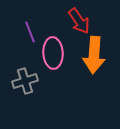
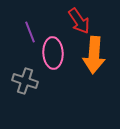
gray cross: rotated 35 degrees clockwise
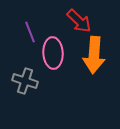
red arrow: rotated 12 degrees counterclockwise
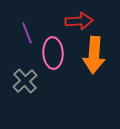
red arrow: rotated 48 degrees counterclockwise
purple line: moved 3 px left, 1 px down
gray cross: rotated 30 degrees clockwise
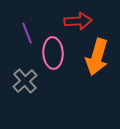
red arrow: moved 1 px left
orange arrow: moved 3 px right, 2 px down; rotated 12 degrees clockwise
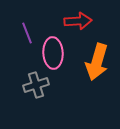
orange arrow: moved 5 px down
gray cross: moved 11 px right, 4 px down; rotated 25 degrees clockwise
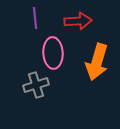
purple line: moved 8 px right, 15 px up; rotated 15 degrees clockwise
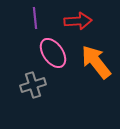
pink ellipse: rotated 32 degrees counterclockwise
orange arrow: moved 1 px left; rotated 126 degrees clockwise
gray cross: moved 3 px left
